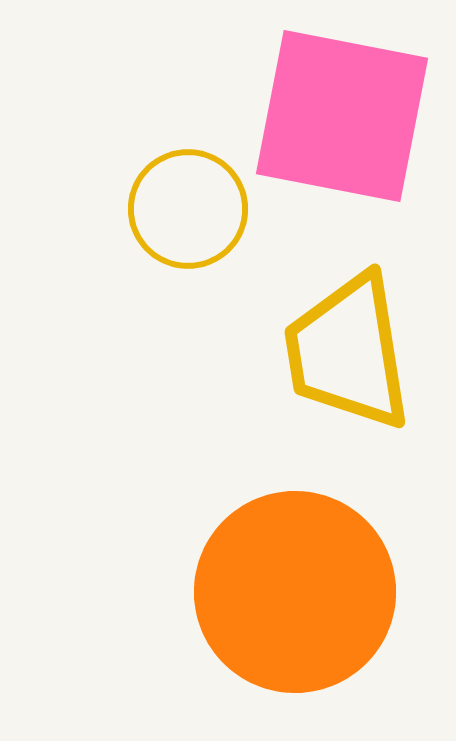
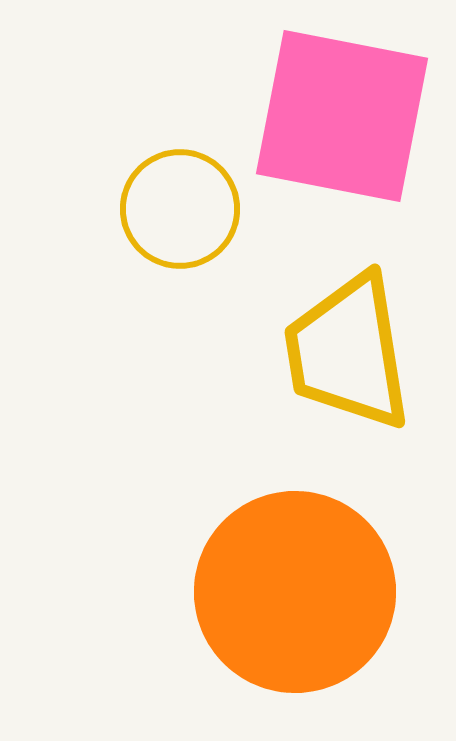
yellow circle: moved 8 px left
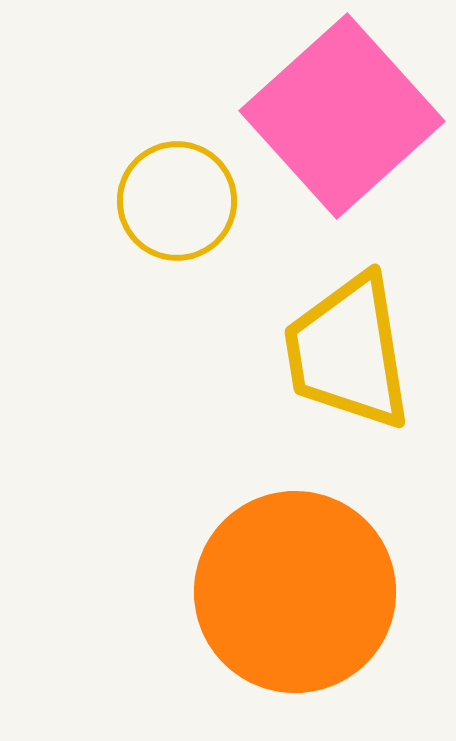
pink square: rotated 37 degrees clockwise
yellow circle: moved 3 px left, 8 px up
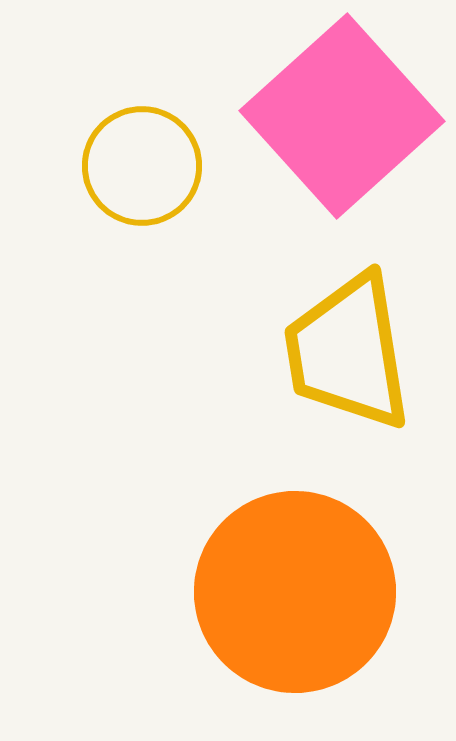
yellow circle: moved 35 px left, 35 px up
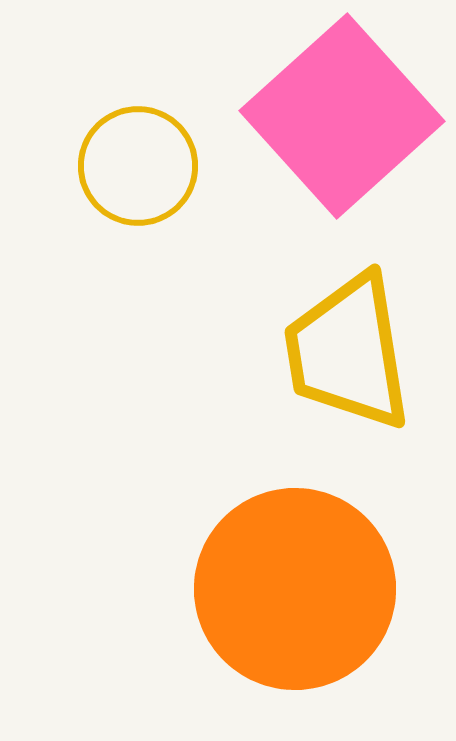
yellow circle: moved 4 px left
orange circle: moved 3 px up
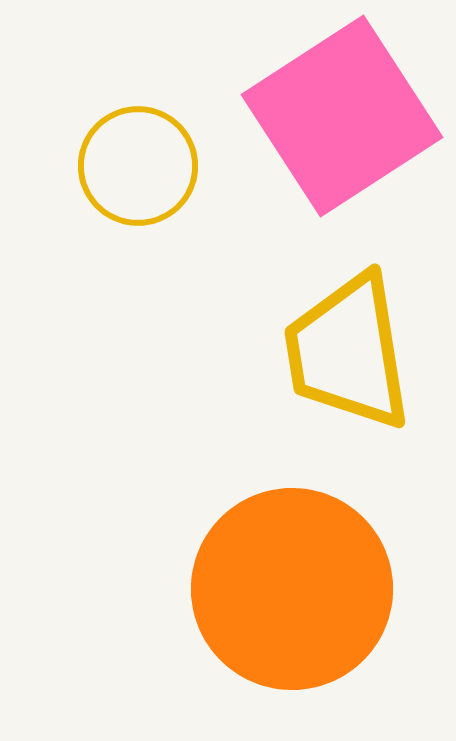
pink square: rotated 9 degrees clockwise
orange circle: moved 3 px left
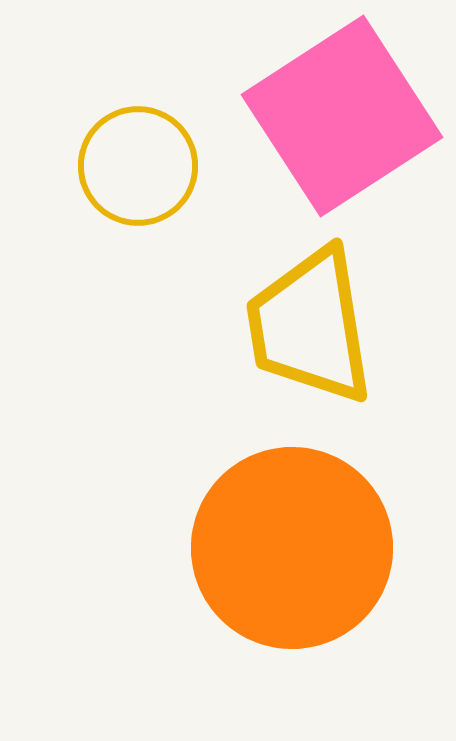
yellow trapezoid: moved 38 px left, 26 px up
orange circle: moved 41 px up
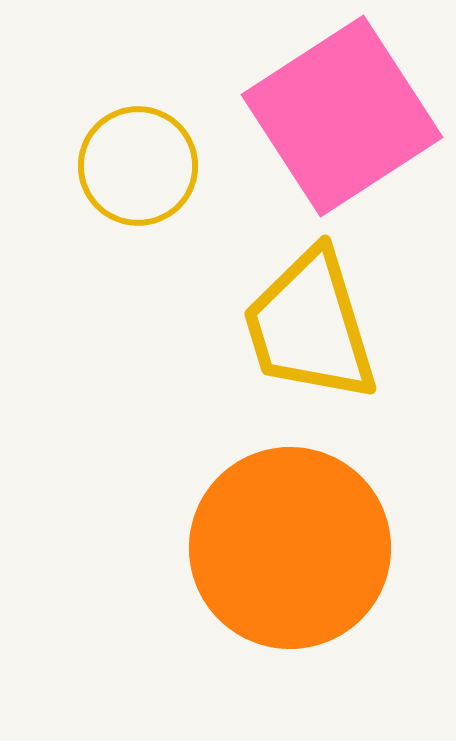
yellow trapezoid: rotated 8 degrees counterclockwise
orange circle: moved 2 px left
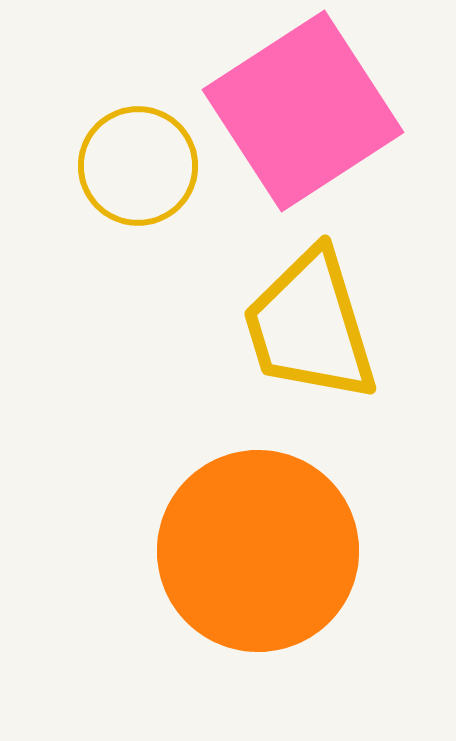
pink square: moved 39 px left, 5 px up
orange circle: moved 32 px left, 3 px down
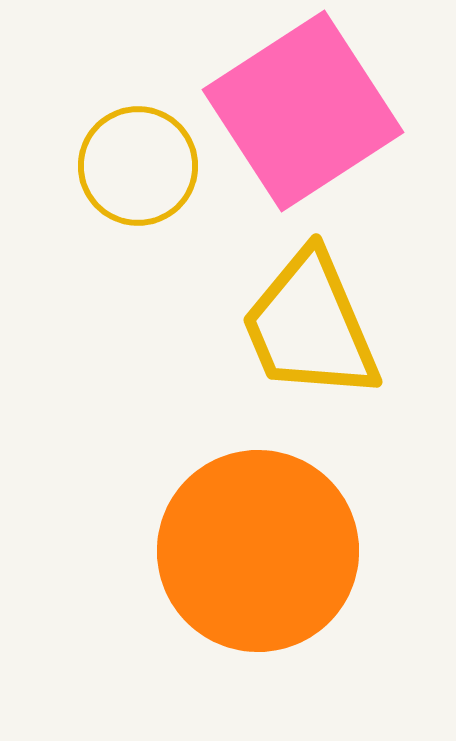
yellow trapezoid: rotated 6 degrees counterclockwise
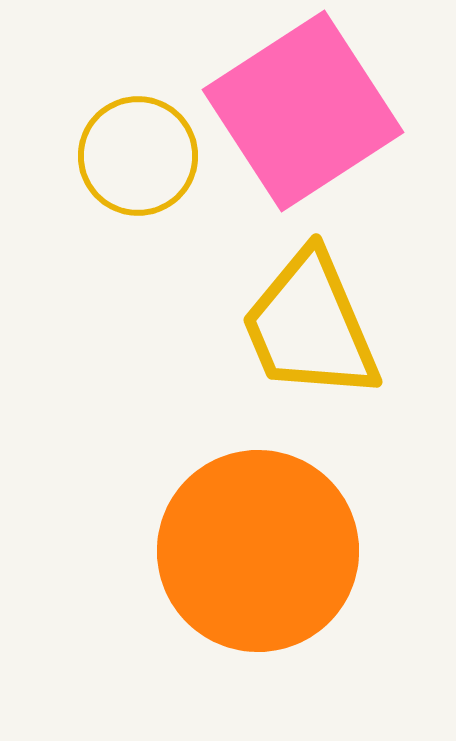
yellow circle: moved 10 px up
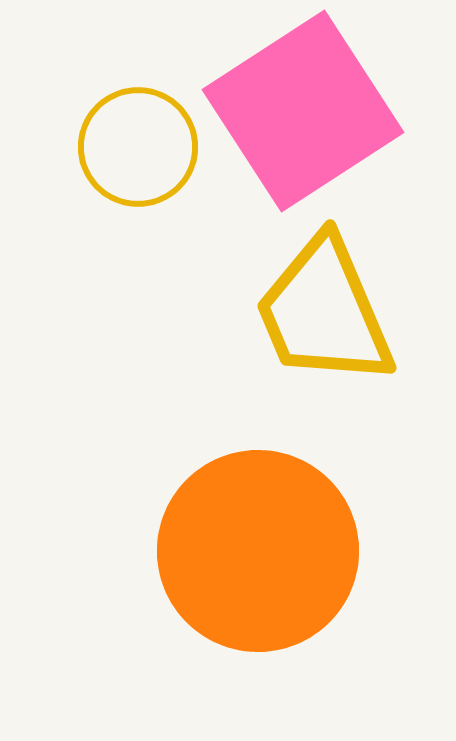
yellow circle: moved 9 px up
yellow trapezoid: moved 14 px right, 14 px up
